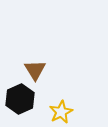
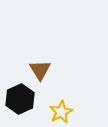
brown triangle: moved 5 px right
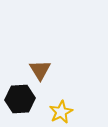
black hexagon: rotated 20 degrees clockwise
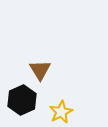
black hexagon: moved 2 px right, 1 px down; rotated 20 degrees counterclockwise
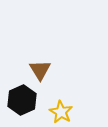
yellow star: rotated 15 degrees counterclockwise
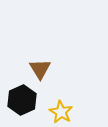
brown triangle: moved 1 px up
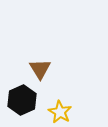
yellow star: moved 1 px left
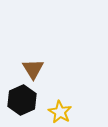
brown triangle: moved 7 px left
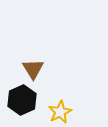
yellow star: rotated 15 degrees clockwise
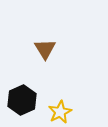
brown triangle: moved 12 px right, 20 px up
